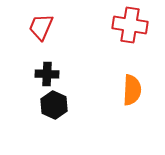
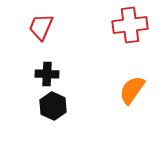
red cross: rotated 16 degrees counterclockwise
orange semicircle: rotated 148 degrees counterclockwise
black hexagon: moved 1 px left, 1 px down
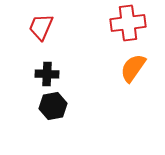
red cross: moved 2 px left, 2 px up
orange semicircle: moved 1 px right, 22 px up
black hexagon: rotated 24 degrees clockwise
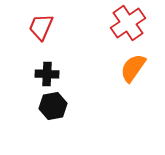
red cross: rotated 28 degrees counterclockwise
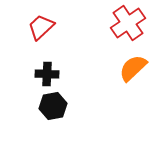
red trapezoid: rotated 24 degrees clockwise
orange semicircle: rotated 12 degrees clockwise
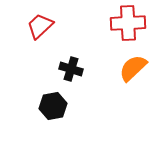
red cross: rotated 32 degrees clockwise
red trapezoid: moved 1 px left, 1 px up
black cross: moved 24 px right, 5 px up; rotated 15 degrees clockwise
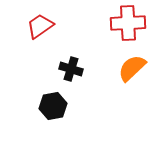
red trapezoid: rotated 8 degrees clockwise
orange semicircle: moved 1 px left
